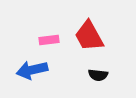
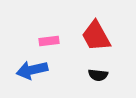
red trapezoid: moved 7 px right
pink rectangle: moved 1 px down
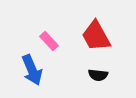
pink rectangle: rotated 54 degrees clockwise
blue arrow: rotated 100 degrees counterclockwise
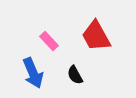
blue arrow: moved 1 px right, 3 px down
black semicircle: moved 23 px left; rotated 54 degrees clockwise
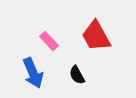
black semicircle: moved 2 px right
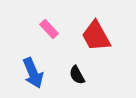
pink rectangle: moved 12 px up
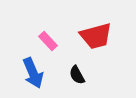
pink rectangle: moved 1 px left, 12 px down
red trapezoid: rotated 76 degrees counterclockwise
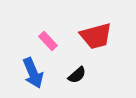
black semicircle: rotated 102 degrees counterclockwise
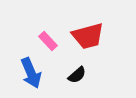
red trapezoid: moved 8 px left
blue arrow: moved 2 px left
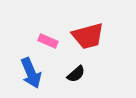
pink rectangle: rotated 24 degrees counterclockwise
black semicircle: moved 1 px left, 1 px up
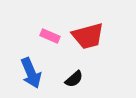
pink rectangle: moved 2 px right, 5 px up
black semicircle: moved 2 px left, 5 px down
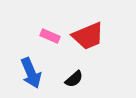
red trapezoid: rotated 8 degrees counterclockwise
